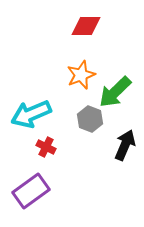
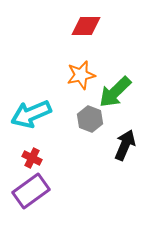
orange star: rotated 8 degrees clockwise
red cross: moved 14 px left, 11 px down
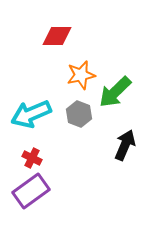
red diamond: moved 29 px left, 10 px down
gray hexagon: moved 11 px left, 5 px up
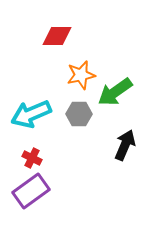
green arrow: rotated 9 degrees clockwise
gray hexagon: rotated 20 degrees counterclockwise
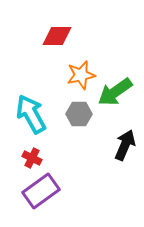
cyan arrow: rotated 84 degrees clockwise
purple rectangle: moved 10 px right
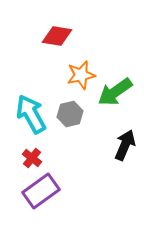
red diamond: rotated 8 degrees clockwise
gray hexagon: moved 9 px left; rotated 15 degrees counterclockwise
red cross: rotated 12 degrees clockwise
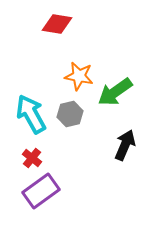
red diamond: moved 12 px up
orange star: moved 2 px left, 1 px down; rotated 24 degrees clockwise
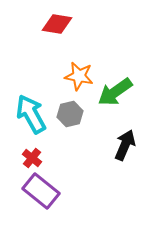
purple rectangle: rotated 75 degrees clockwise
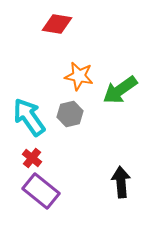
green arrow: moved 5 px right, 2 px up
cyan arrow: moved 2 px left, 3 px down; rotated 6 degrees counterclockwise
black arrow: moved 4 px left, 37 px down; rotated 28 degrees counterclockwise
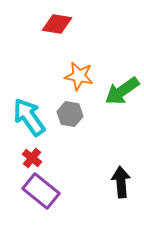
green arrow: moved 2 px right, 1 px down
gray hexagon: rotated 25 degrees clockwise
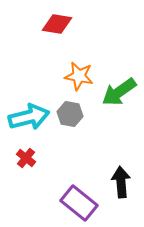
green arrow: moved 3 px left, 1 px down
cyan arrow: rotated 111 degrees clockwise
red cross: moved 6 px left
purple rectangle: moved 38 px right, 12 px down
